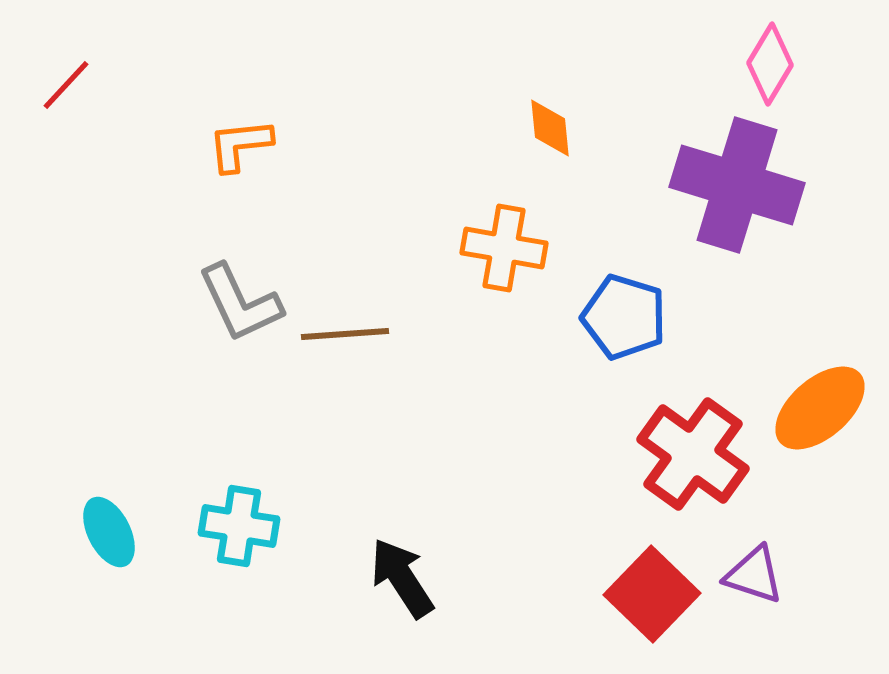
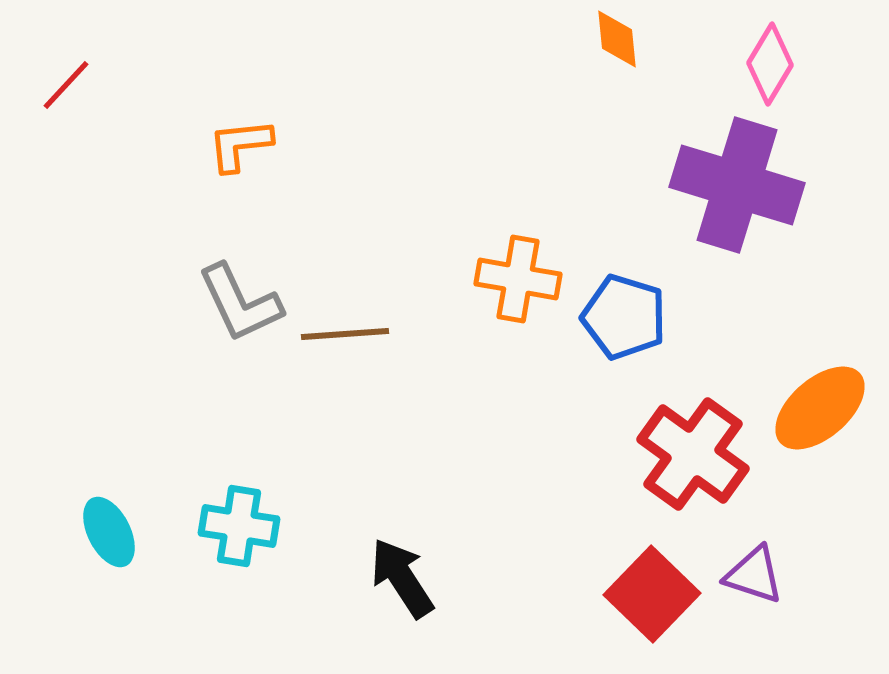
orange diamond: moved 67 px right, 89 px up
orange cross: moved 14 px right, 31 px down
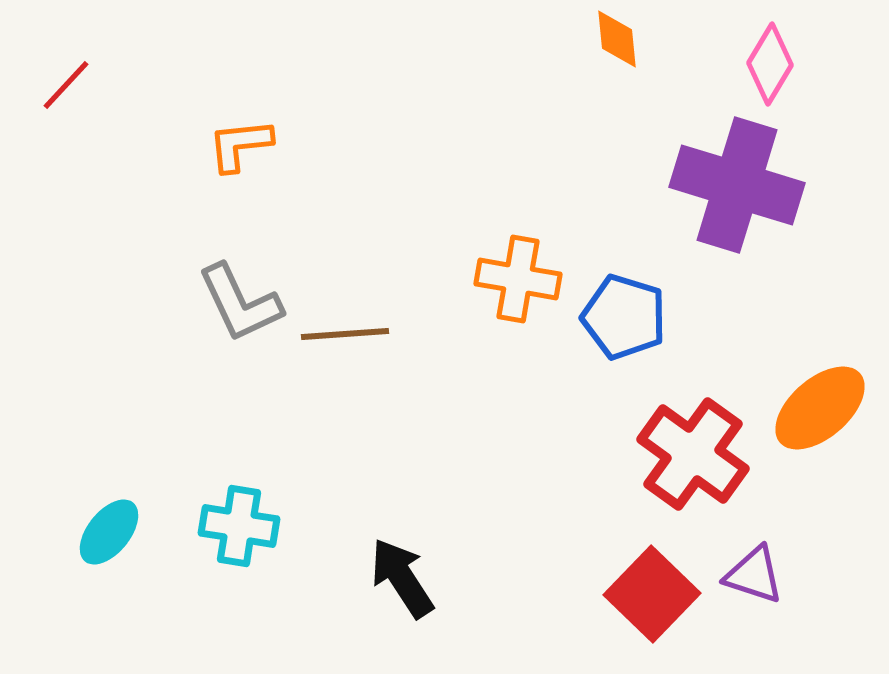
cyan ellipse: rotated 66 degrees clockwise
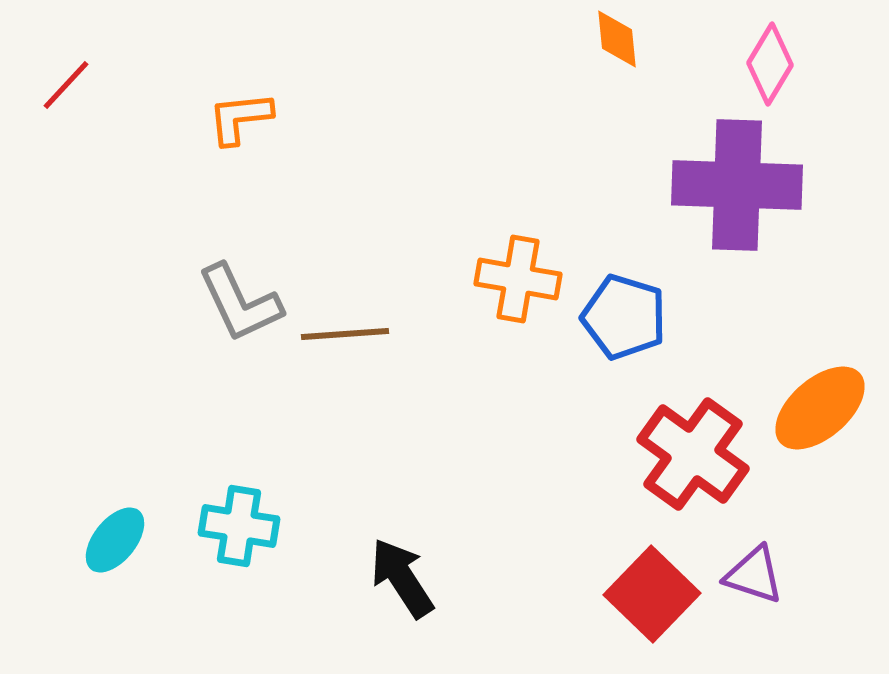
orange L-shape: moved 27 px up
purple cross: rotated 15 degrees counterclockwise
cyan ellipse: moved 6 px right, 8 px down
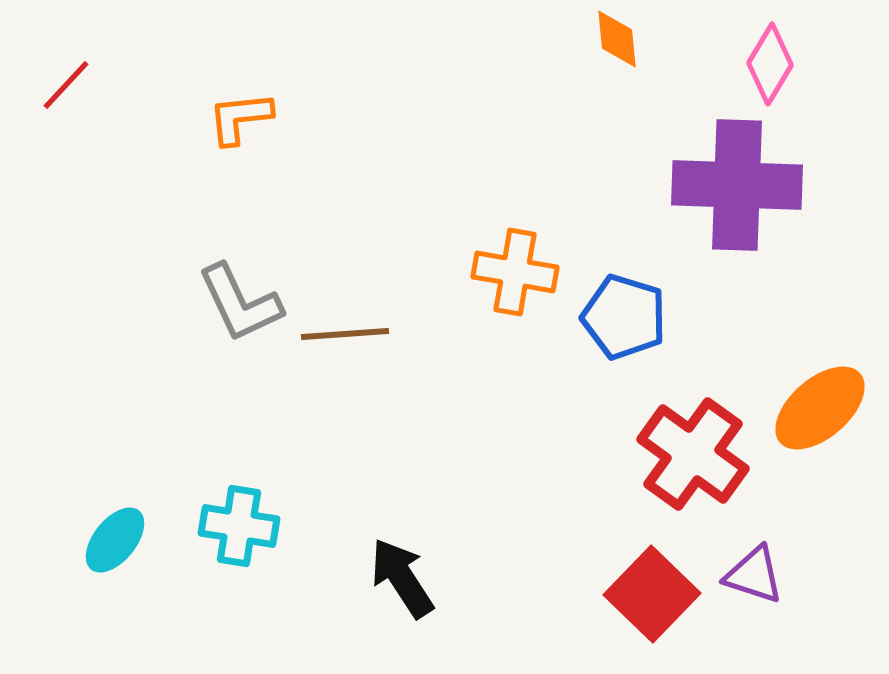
orange cross: moved 3 px left, 7 px up
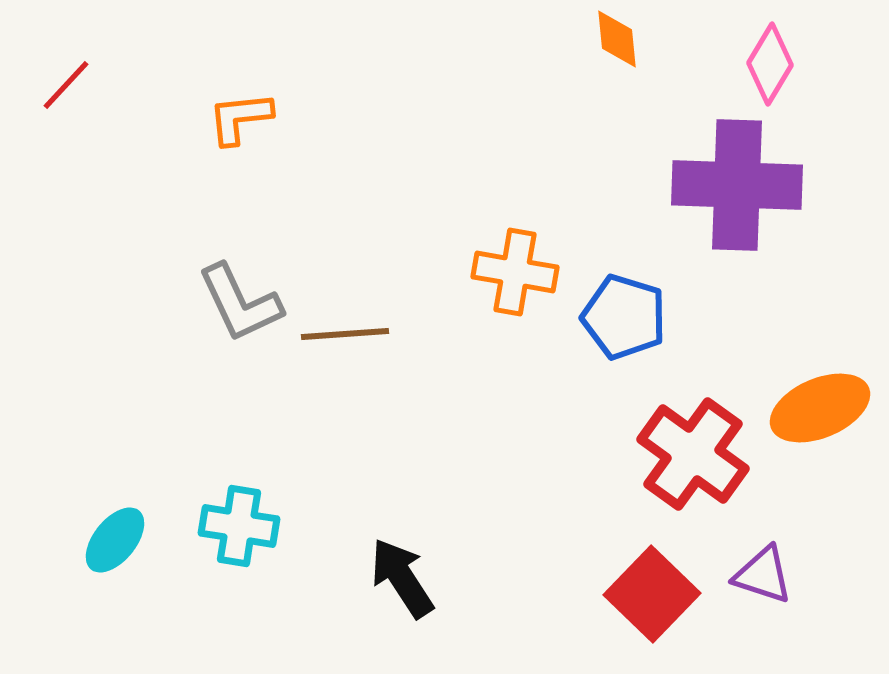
orange ellipse: rotated 18 degrees clockwise
purple triangle: moved 9 px right
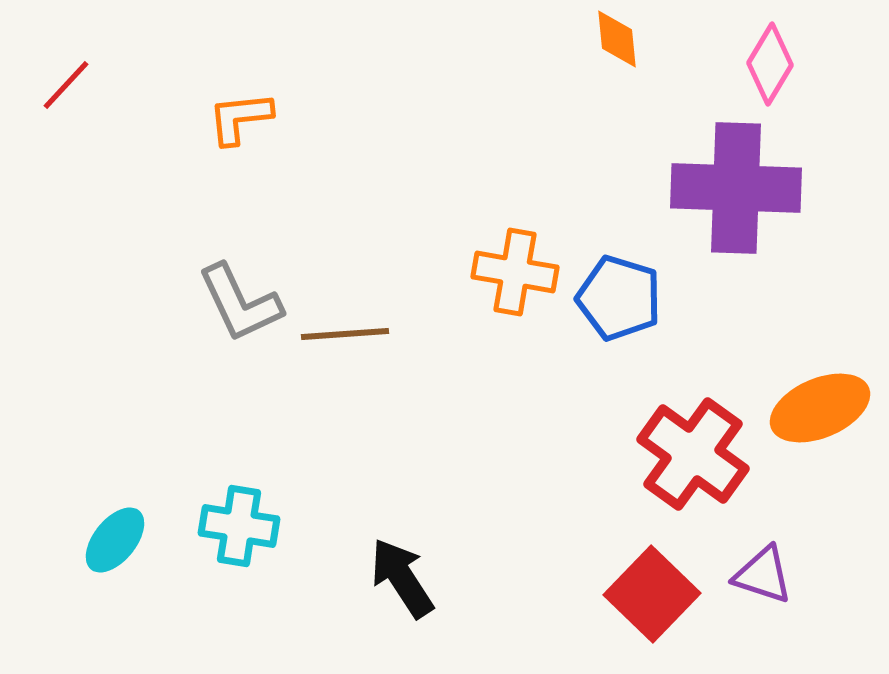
purple cross: moved 1 px left, 3 px down
blue pentagon: moved 5 px left, 19 px up
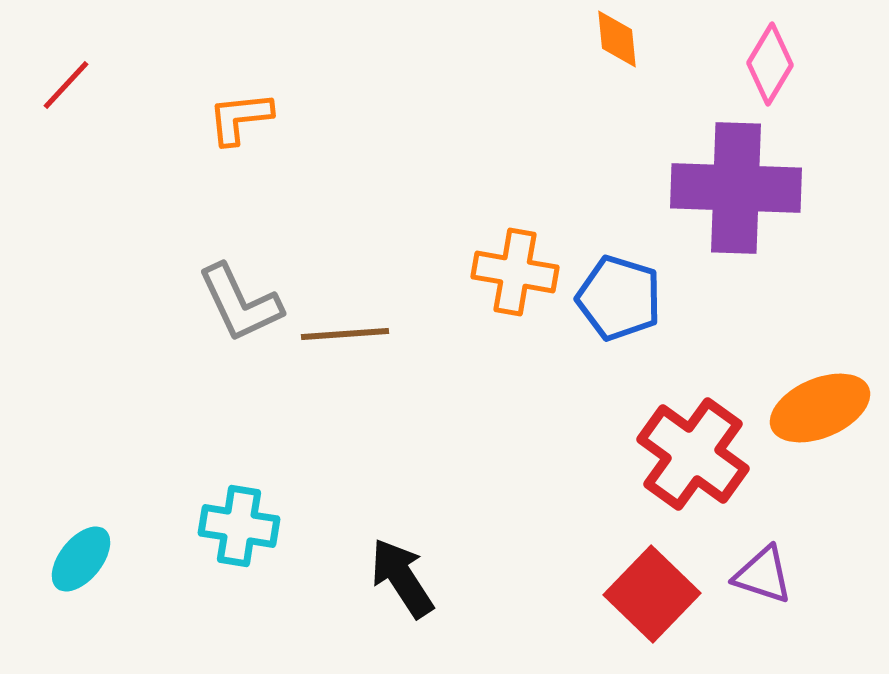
cyan ellipse: moved 34 px left, 19 px down
